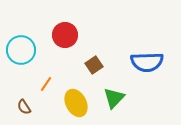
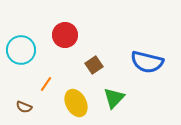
blue semicircle: rotated 16 degrees clockwise
brown semicircle: rotated 35 degrees counterclockwise
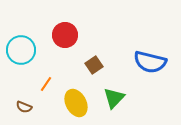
blue semicircle: moved 3 px right
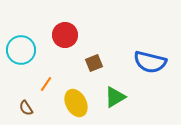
brown square: moved 2 px up; rotated 12 degrees clockwise
green triangle: moved 1 px right, 1 px up; rotated 15 degrees clockwise
brown semicircle: moved 2 px right, 1 px down; rotated 35 degrees clockwise
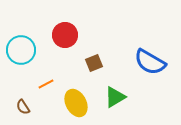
blue semicircle: rotated 16 degrees clockwise
orange line: rotated 28 degrees clockwise
brown semicircle: moved 3 px left, 1 px up
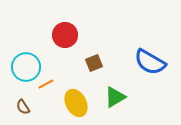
cyan circle: moved 5 px right, 17 px down
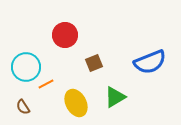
blue semicircle: rotated 52 degrees counterclockwise
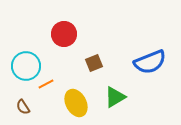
red circle: moved 1 px left, 1 px up
cyan circle: moved 1 px up
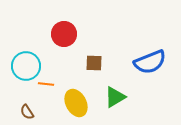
brown square: rotated 24 degrees clockwise
orange line: rotated 35 degrees clockwise
brown semicircle: moved 4 px right, 5 px down
